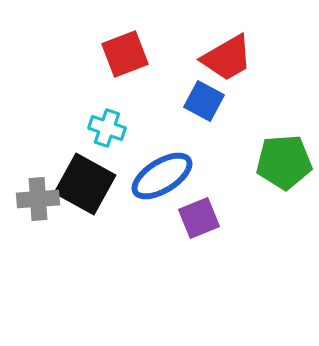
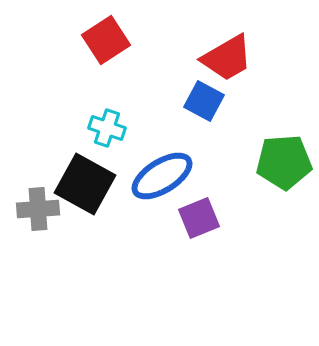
red square: moved 19 px left, 14 px up; rotated 12 degrees counterclockwise
gray cross: moved 10 px down
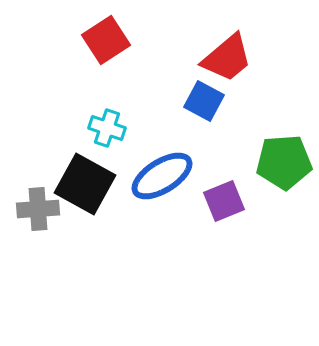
red trapezoid: rotated 10 degrees counterclockwise
purple square: moved 25 px right, 17 px up
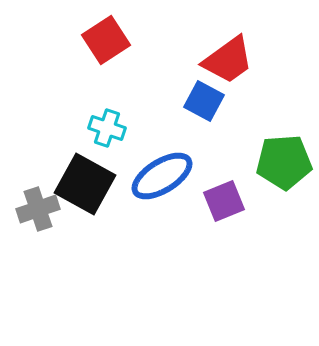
red trapezoid: moved 1 px right, 2 px down; rotated 4 degrees clockwise
gray cross: rotated 15 degrees counterclockwise
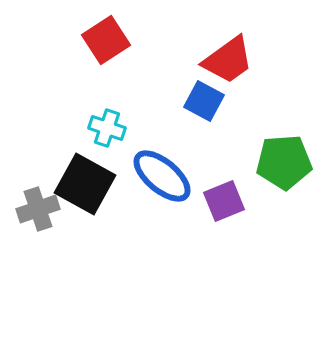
blue ellipse: rotated 72 degrees clockwise
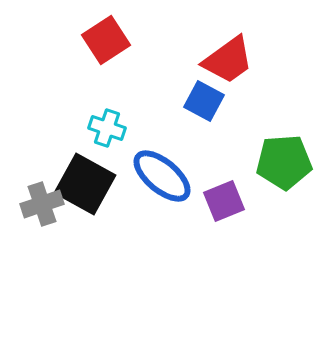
gray cross: moved 4 px right, 5 px up
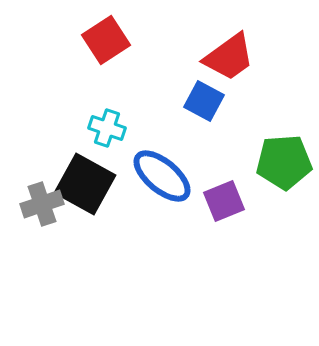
red trapezoid: moved 1 px right, 3 px up
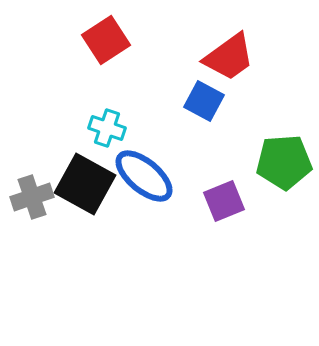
blue ellipse: moved 18 px left
gray cross: moved 10 px left, 7 px up
